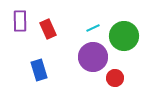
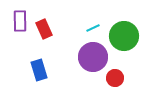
red rectangle: moved 4 px left
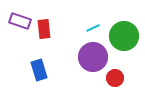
purple rectangle: rotated 70 degrees counterclockwise
red rectangle: rotated 18 degrees clockwise
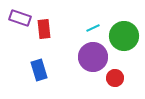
purple rectangle: moved 3 px up
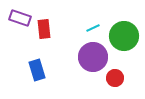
blue rectangle: moved 2 px left
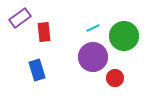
purple rectangle: rotated 55 degrees counterclockwise
red rectangle: moved 3 px down
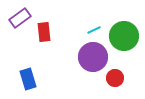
cyan line: moved 1 px right, 2 px down
blue rectangle: moved 9 px left, 9 px down
